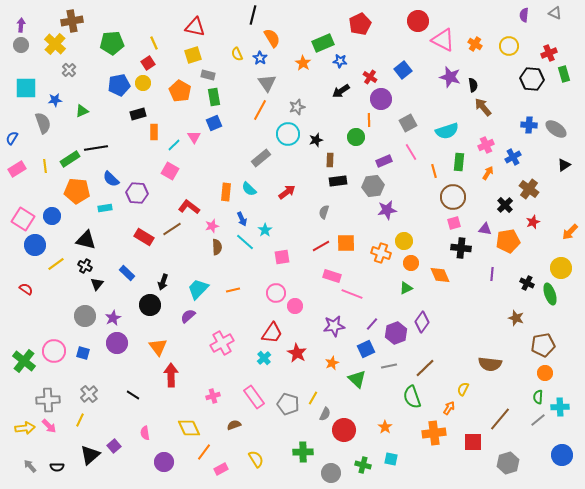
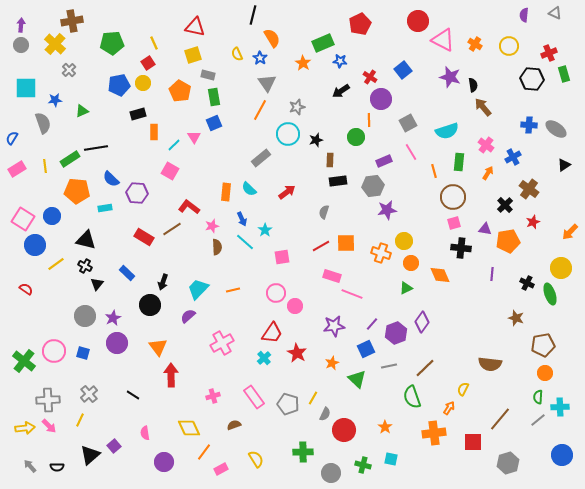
pink cross at (486, 145): rotated 28 degrees counterclockwise
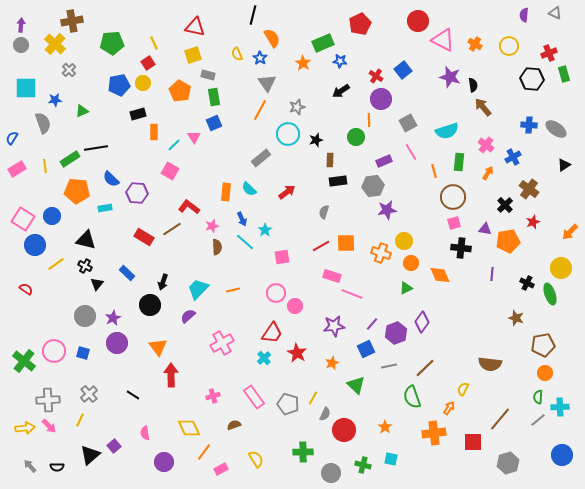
red cross at (370, 77): moved 6 px right, 1 px up
green triangle at (357, 379): moved 1 px left, 6 px down
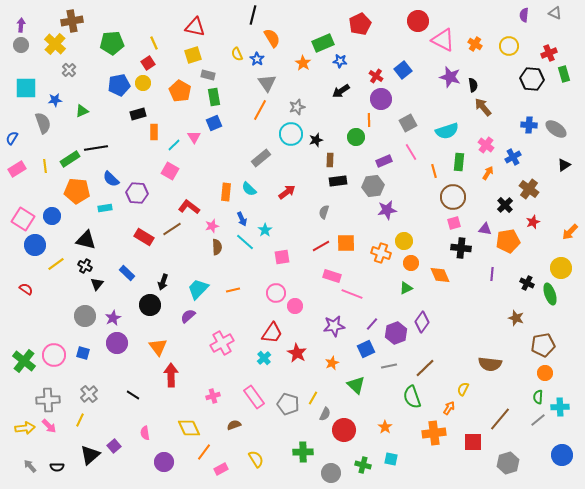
blue star at (260, 58): moved 3 px left, 1 px down
cyan circle at (288, 134): moved 3 px right
pink circle at (54, 351): moved 4 px down
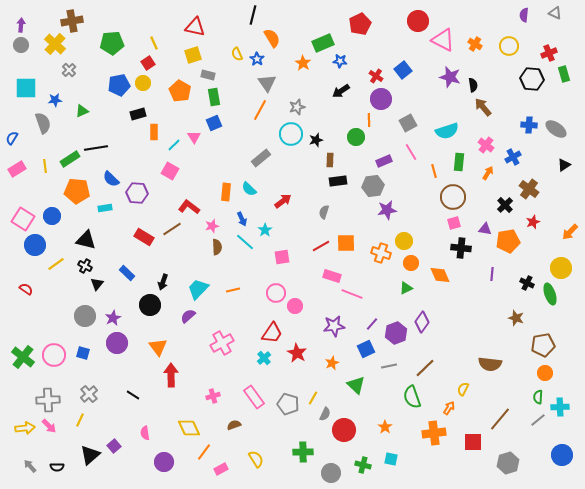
red arrow at (287, 192): moved 4 px left, 9 px down
green cross at (24, 361): moved 1 px left, 4 px up
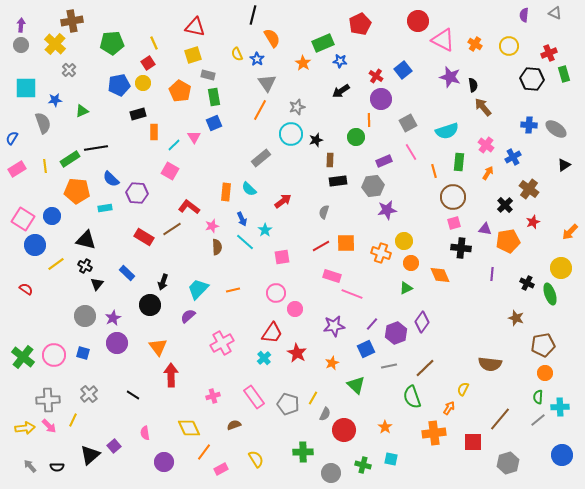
pink circle at (295, 306): moved 3 px down
yellow line at (80, 420): moved 7 px left
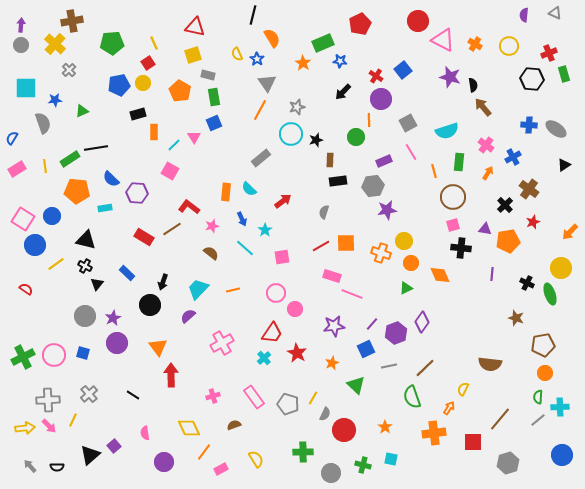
black arrow at (341, 91): moved 2 px right, 1 px down; rotated 12 degrees counterclockwise
pink square at (454, 223): moved 1 px left, 2 px down
cyan line at (245, 242): moved 6 px down
brown semicircle at (217, 247): moved 6 px left, 6 px down; rotated 49 degrees counterclockwise
green cross at (23, 357): rotated 25 degrees clockwise
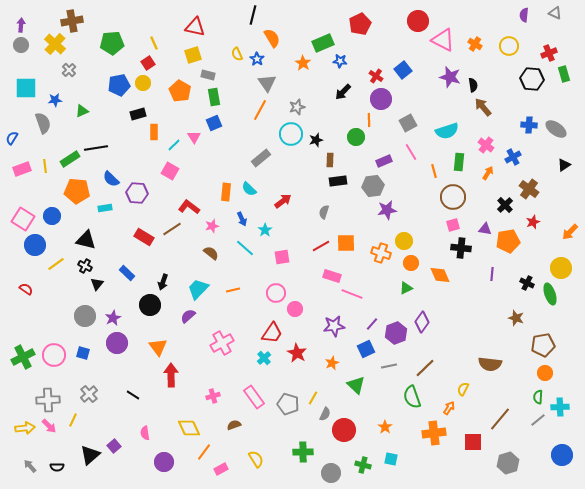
pink rectangle at (17, 169): moved 5 px right; rotated 12 degrees clockwise
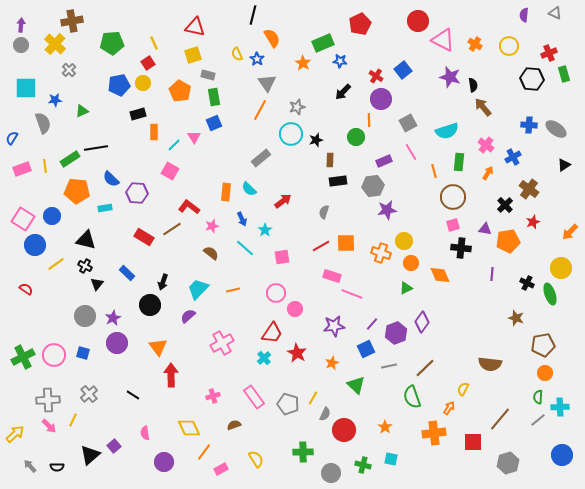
yellow arrow at (25, 428): moved 10 px left, 6 px down; rotated 36 degrees counterclockwise
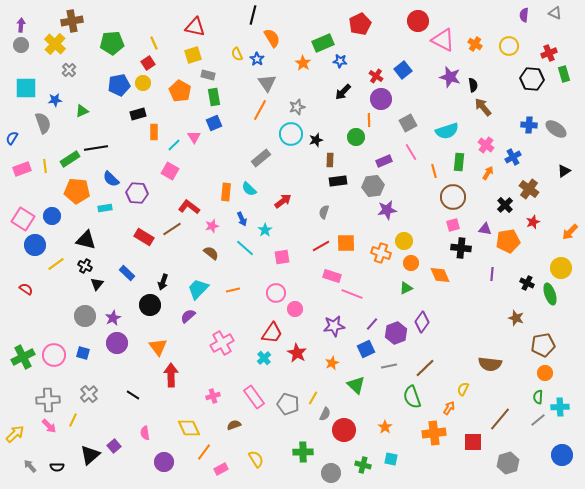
black triangle at (564, 165): moved 6 px down
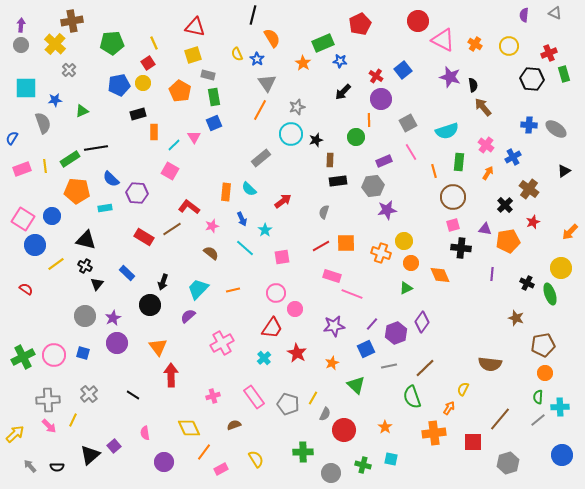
red trapezoid at (272, 333): moved 5 px up
